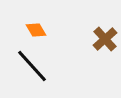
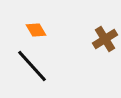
brown cross: rotated 10 degrees clockwise
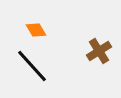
brown cross: moved 6 px left, 12 px down
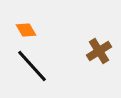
orange diamond: moved 10 px left
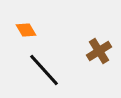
black line: moved 12 px right, 4 px down
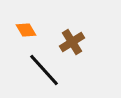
brown cross: moved 27 px left, 9 px up
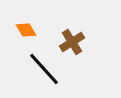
black line: moved 1 px up
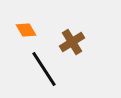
black line: rotated 9 degrees clockwise
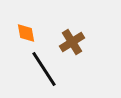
orange diamond: moved 3 px down; rotated 20 degrees clockwise
